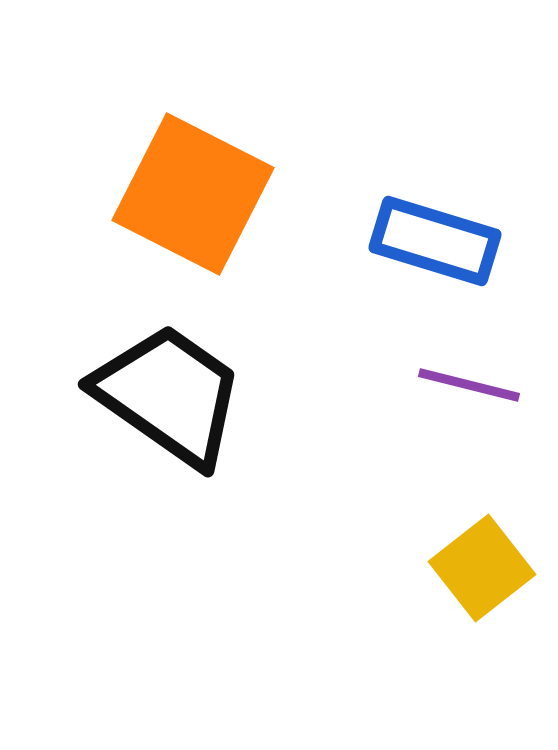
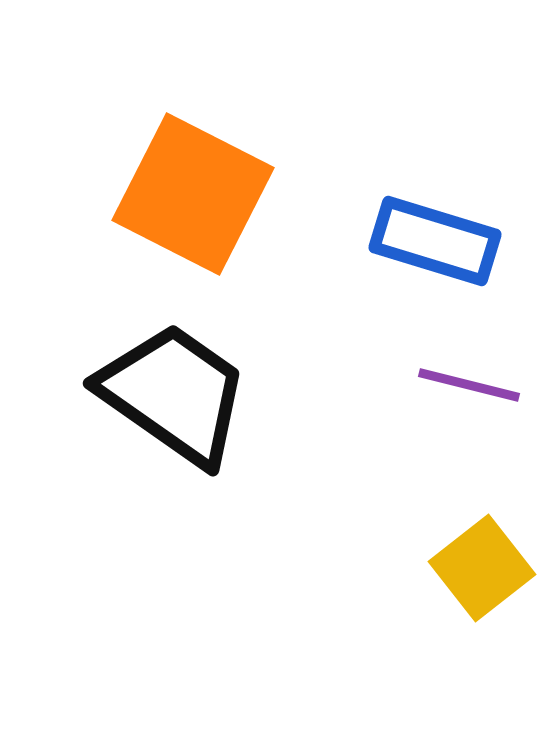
black trapezoid: moved 5 px right, 1 px up
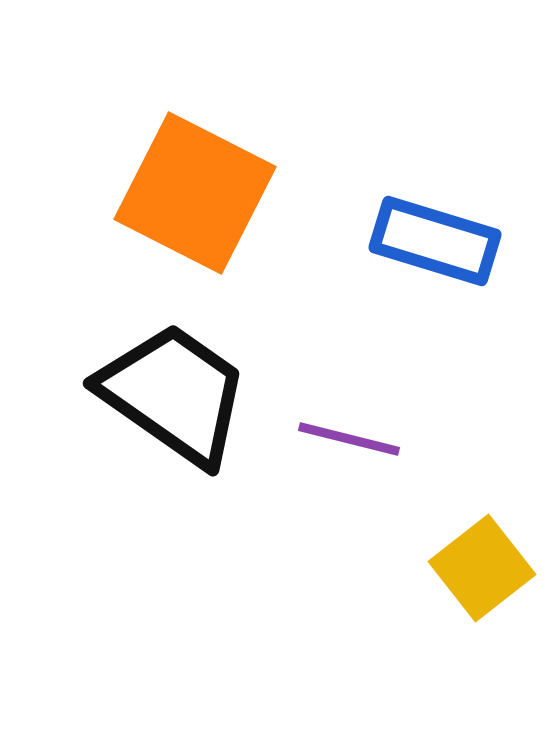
orange square: moved 2 px right, 1 px up
purple line: moved 120 px left, 54 px down
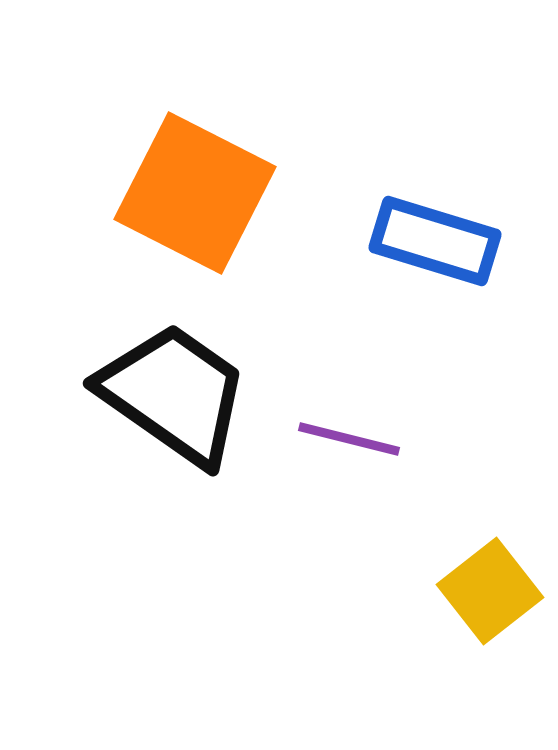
yellow square: moved 8 px right, 23 px down
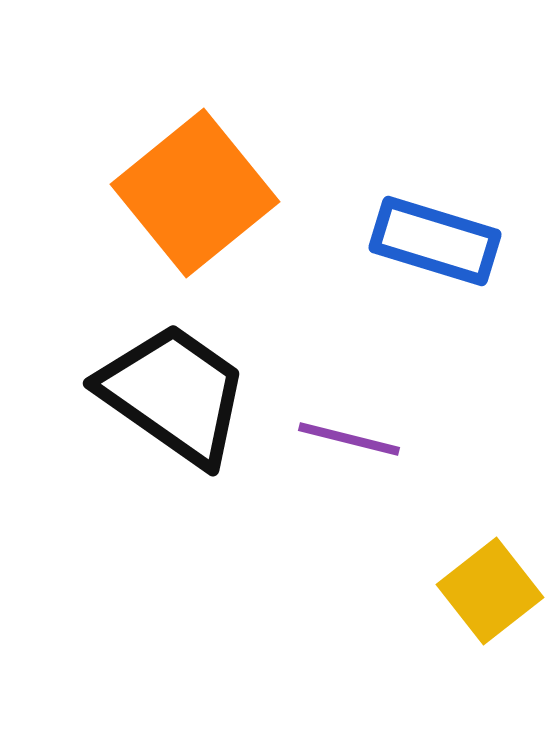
orange square: rotated 24 degrees clockwise
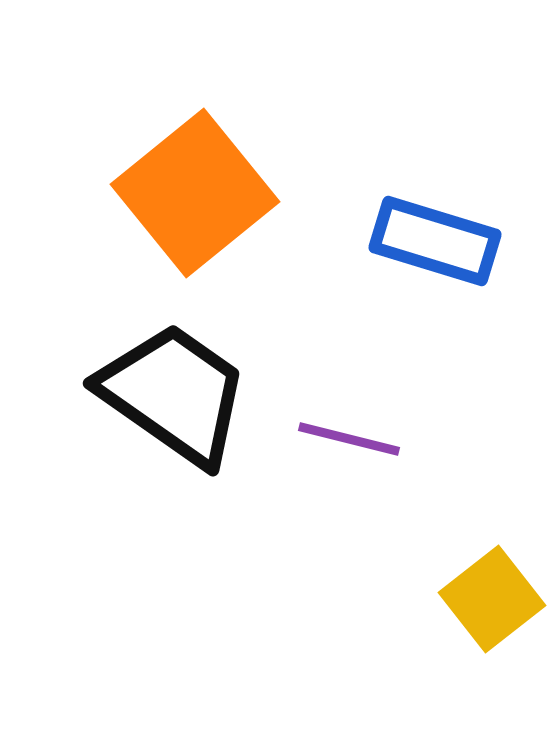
yellow square: moved 2 px right, 8 px down
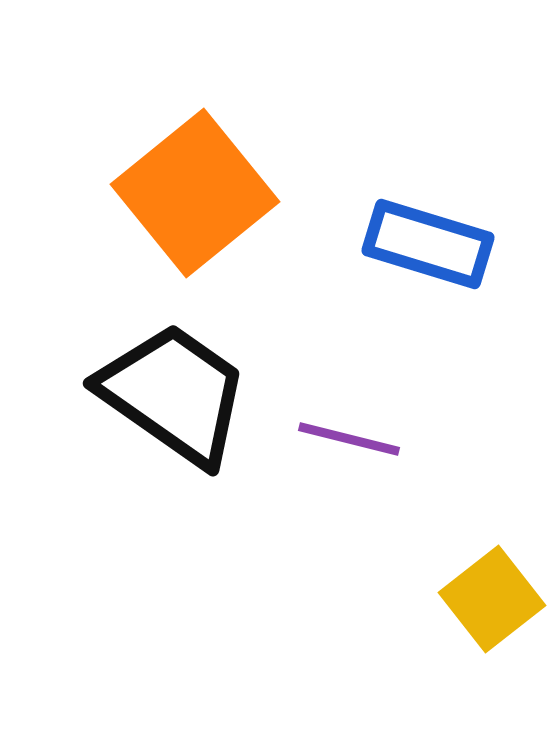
blue rectangle: moved 7 px left, 3 px down
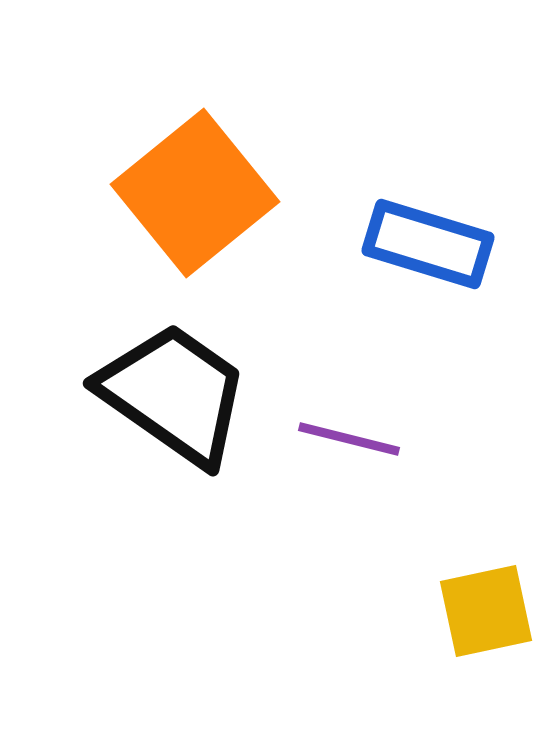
yellow square: moved 6 px left, 12 px down; rotated 26 degrees clockwise
